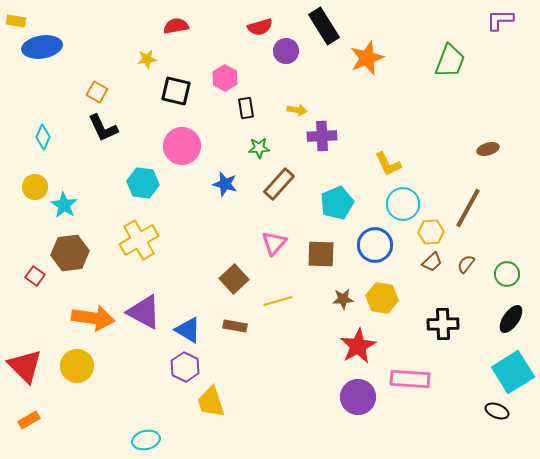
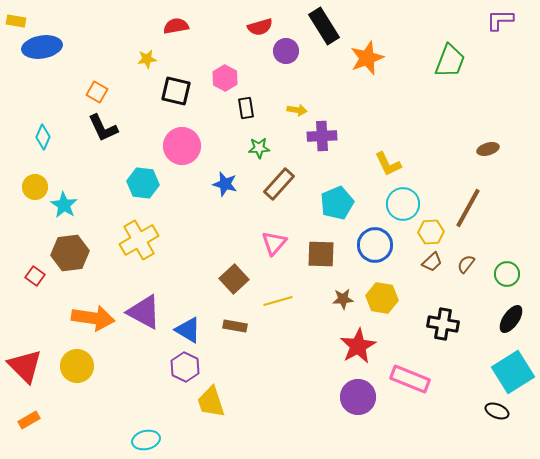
black cross at (443, 324): rotated 12 degrees clockwise
pink rectangle at (410, 379): rotated 18 degrees clockwise
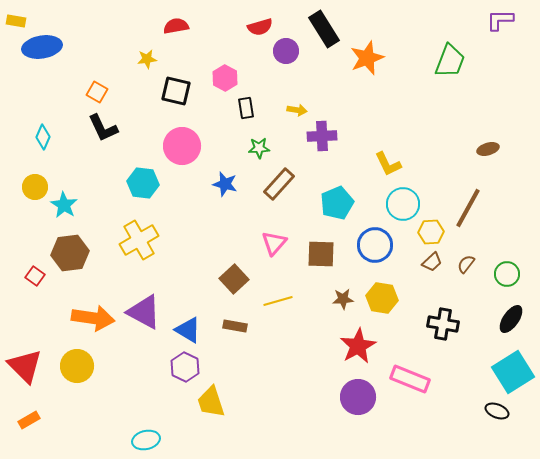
black rectangle at (324, 26): moved 3 px down
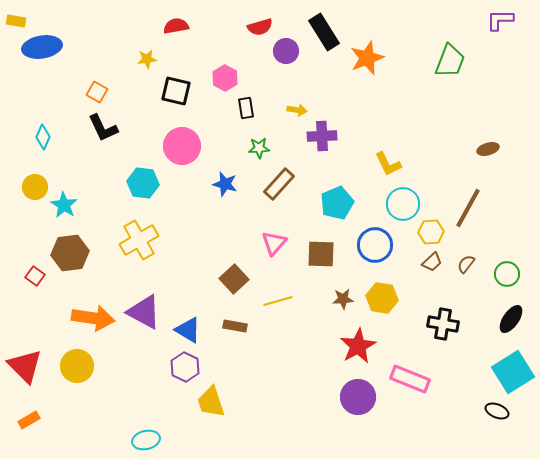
black rectangle at (324, 29): moved 3 px down
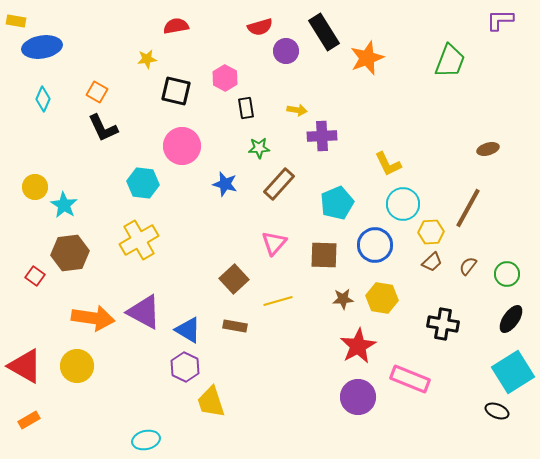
cyan diamond at (43, 137): moved 38 px up
brown square at (321, 254): moved 3 px right, 1 px down
brown semicircle at (466, 264): moved 2 px right, 2 px down
red triangle at (25, 366): rotated 15 degrees counterclockwise
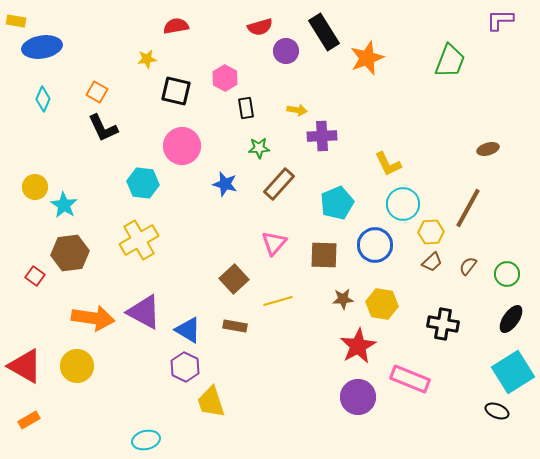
yellow hexagon at (382, 298): moved 6 px down
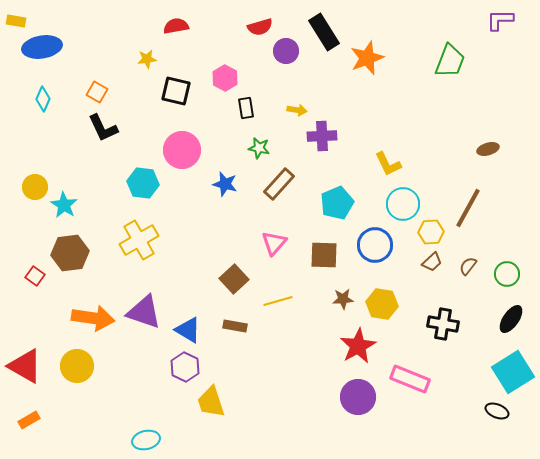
pink circle at (182, 146): moved 4 px down
green star at (259, 148): rotated 15 degrees clockwise
purple triangle at (144, 312): rotated 9 degrees counterclockwise
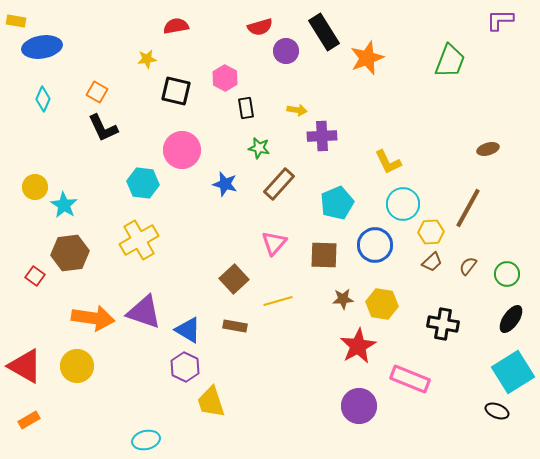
yellow L-shape at (388, 164): moved 2 px up
purple circle at (358, 397): moved 1 px right, 9 px down
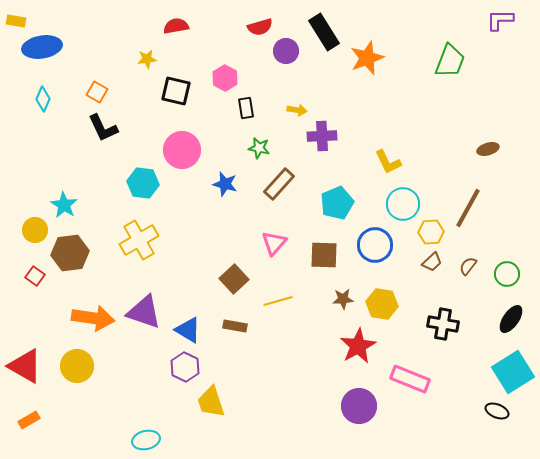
yellow circle at (35, 187): moved 43 px down
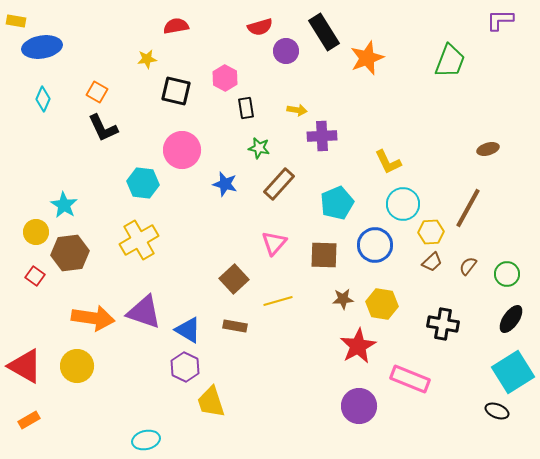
yellow circle at (35, 230): moved 1 px right, 2 px down
